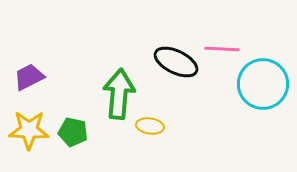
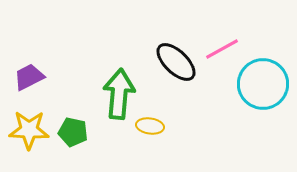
pink line: rotated 32 degrees counterclockwise
black ellipse: rotated 18 degrees clockwise
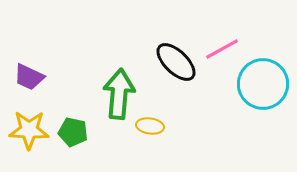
purple trapezoid: rotated 128 degrees counterclockwise
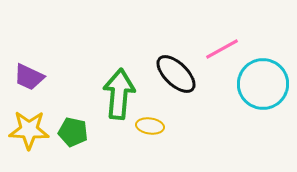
black ellipse: moved 12 px down
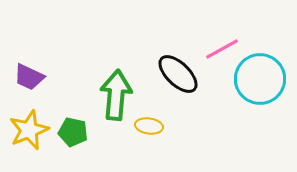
black ellipse: moved 2 px right
cyan circle: moved 3 px left, 5 px up
green arrow: moved 3 px left, 1 px down
yellow ellipse: moved 1 px left
yellow star: rotated 24 degrees counterclockwise
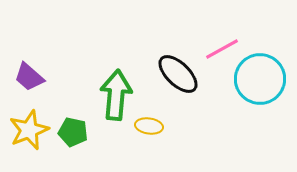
purple trapezoid: rotated 16 degrees clockwise
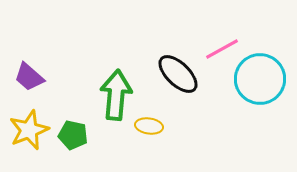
green pentagon: moved 3 px down
